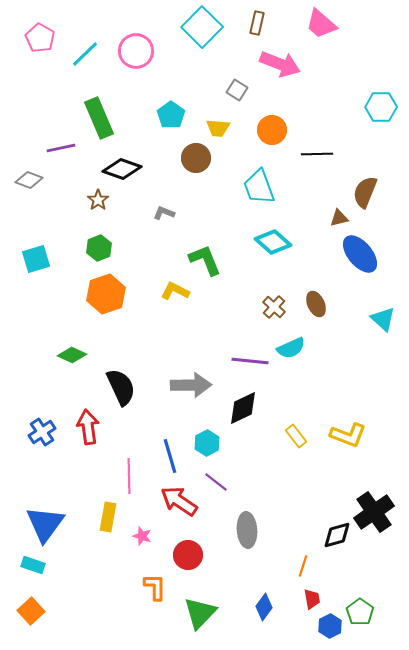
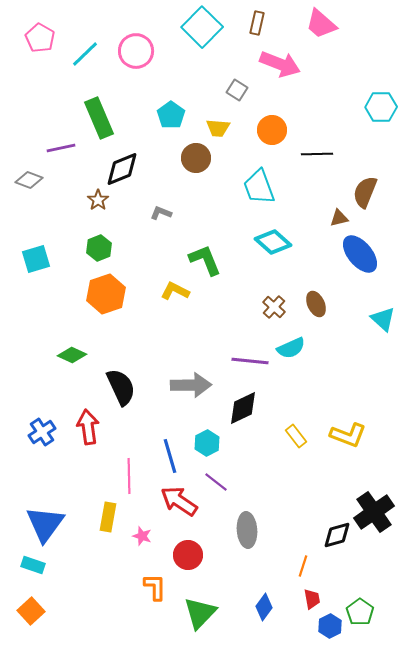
black diamond at (122, 169): rotated 42 degrees counterclockwise
gray L-shape at (164, 213): moved 3 px left
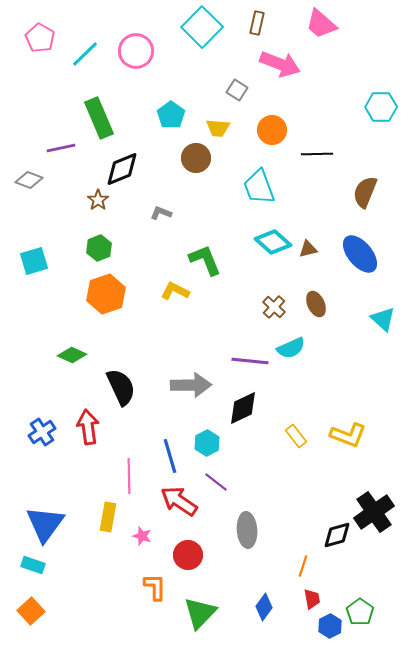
brown triangle at (339, 218): moved 31 px left, 31 px down
cyan square at (36, 259): moved 2 px left, 2 px down
